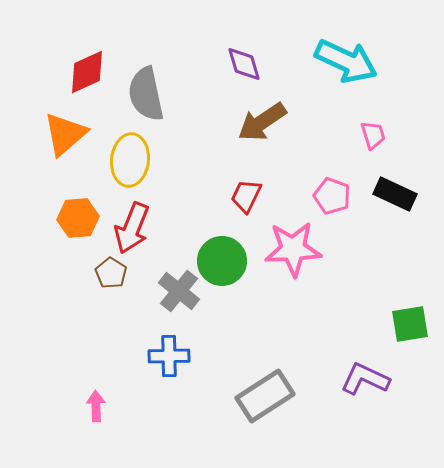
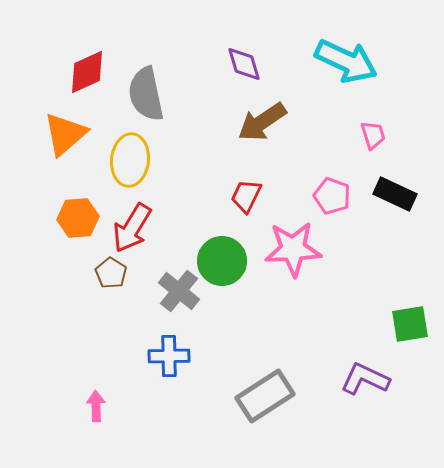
red arrow: rotated 9 degrees clockwise
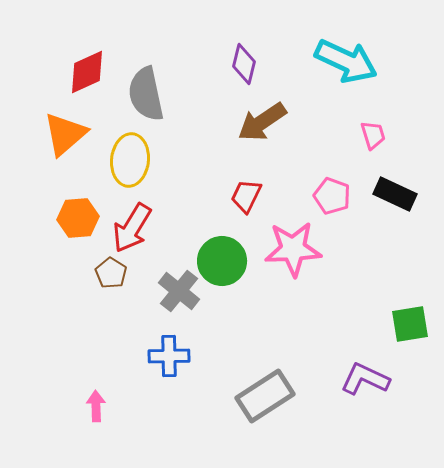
purple diamond: rotated 30 degrees clockwise
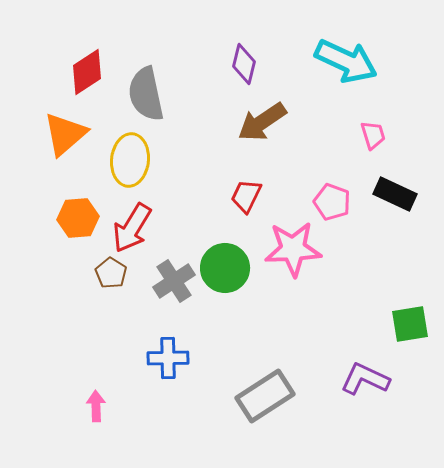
red diamond: rotated 9 degrees counterclockwise
pink pentagon: moved 6 px down
green circle: moved 3 px right, 7 px down
gray cross: moved 5 px left, 10 px up; rotated 18 degrees clockwise
blue cross: moved 1 px left, 2 px down
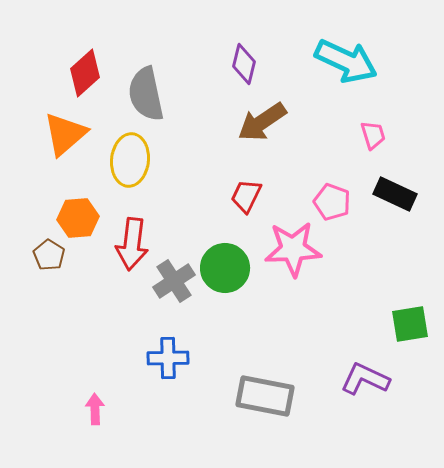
red diamond: moved 2 px left, 1 px down; rotated 9 degrees counterclockwise
red arrow: moved 16 px down; rotated 24 degrees counterclockwise
brown pentagon: moved 62 px left, 18 px up
gray rectangle: rotated 44 degrees clockwise
pink arrow: moved 1 px left, 3 px down
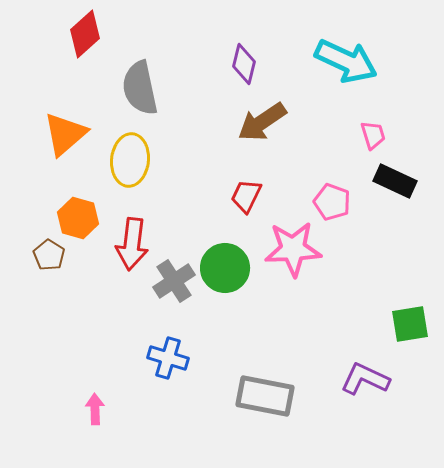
red diamond: moved 39 px up
gray semicircle: moved 6 px left, 6 px up
black rectangle: moved 13 px up
orange hexagon: rotated 21 degrees clockwise
blue cross: rotated 18 degrees clockwise
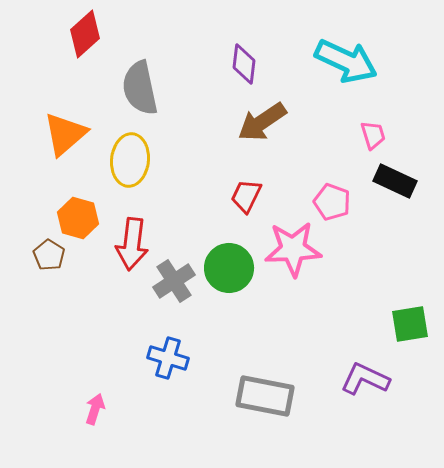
purple diamond: rotated 6 degrees counterclockwise
green circle: moved 4 px right
pink arrow: rotated 20 degrees clockwise
